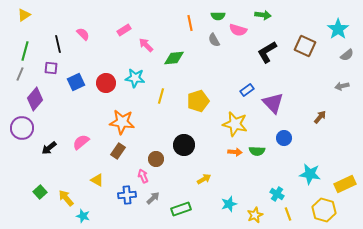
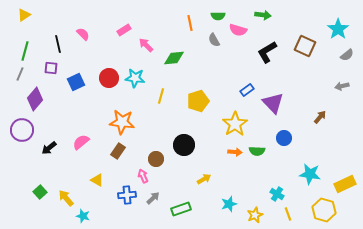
red circle at (106, 83): moved 3 px right, 5 px up
yellow star at (235, 124): rotated 25 degrees clockwise
purple circle at (22, 128): moved 2 px down
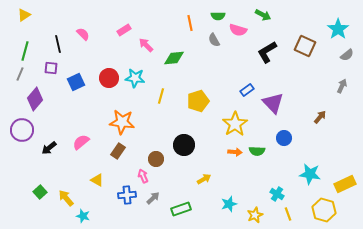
green arrow at (263, 15): rotated 21 degrees clockwise
gray arrow at (342, 86): rotated 128 degrees clockwise
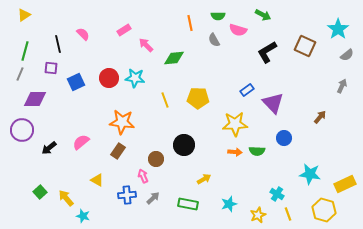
yellow line at (161, 96): moved 4 px right, 4 px down; rotated 35 degrees counterclockwise
purple diamond at (35, 99): rotated 50 degrees clockwise
yellow pentagon at (198, 101): moved 3 px up; rotated 20 degrees clockwise
yellow star at (235, 124): rotated 30 degrees clockwise
green rectangle at (181, 209): moved 7 px right, 5 px up; rotated 30 degrees clockwise
yellow star at (255, 215): moved 3 px right
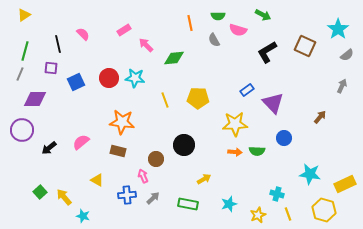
brown rectangle at (118, 151): rotated 70 degrees clockwise
cyan cross at (277, 194): rotated 16 degrees counterclockwise
yellow arrow at (66, 198): moved 2 px left, 1 px up
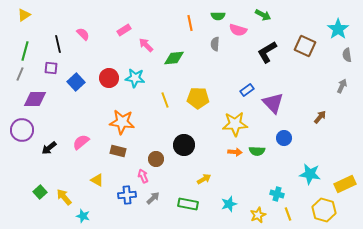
gray semicircle at (214, 40): moved 1 px right, 4 px down; rotated 32 degrees clockwise
gray semicircle at (347, 55): rotated 120 degrees clockwise
blue square at (76, 82): rotated 18 degrees counterclockwise
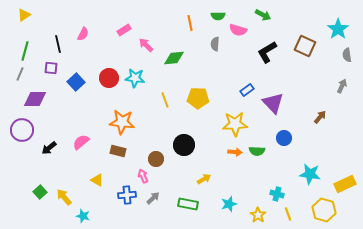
pink semicircle at (83, 34): rotated 72 degrees clockwise
yellow star at (258, 215): rotated 14 degrees counterclockwise
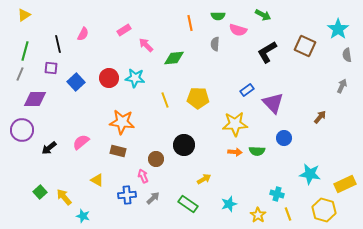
green rectangle at (188, 204): rotated 24 degrees clockwise
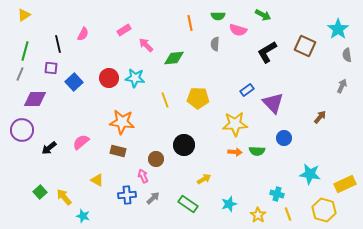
blue square at (76, 82): moved 2 px left
